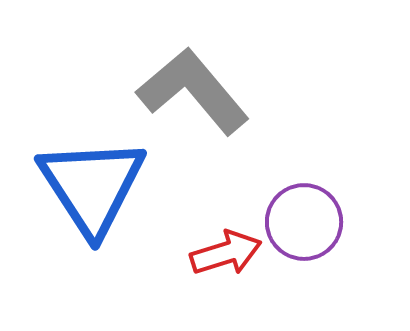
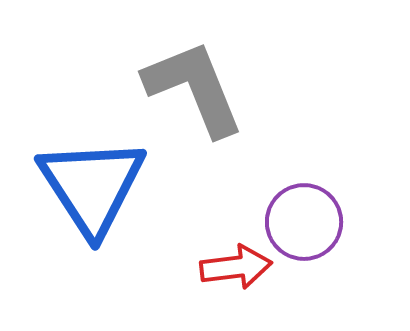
gray L-shape: moved 1 px right, 3 px up; rotated 18 degrees clockwise
red arrow: moved 10 px right, 14 px down; rotated 10 degrees clockwise
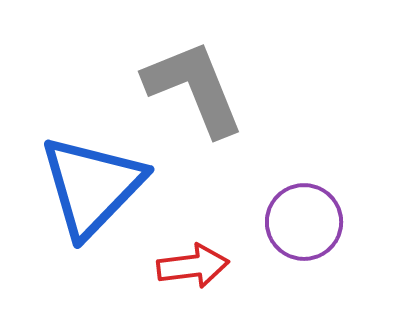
blue triangle: rotated 17 degrees clockwise
red arrow: moved 43 px left, 1 px up
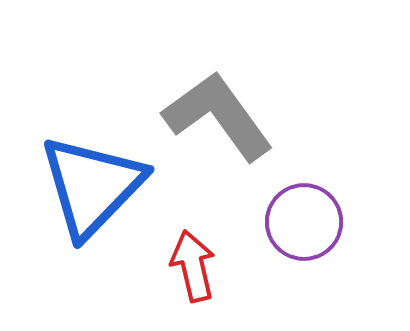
gray L-shape: moved 24 px right, 28 px down; rotated 14 degrees counterclockwise
red arrow: rotated 96 degrees counterclockwise
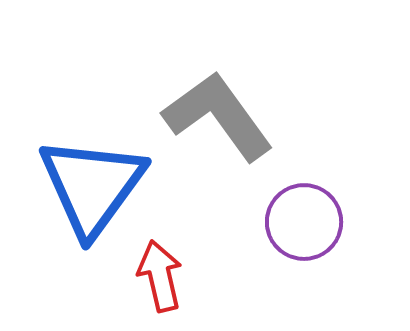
blue triangle: rotated 8 degrees counterclockwise
red arrow: moved 33 px left, 10 px down
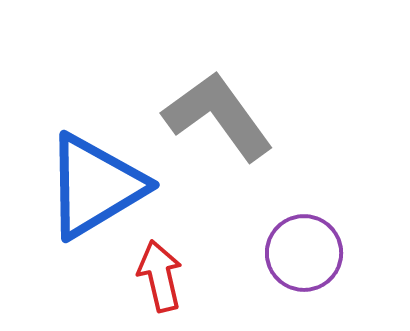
blue triangle: moved 3 px right; rotated 23 degrees clockwise
purple circle: moved 31 px down
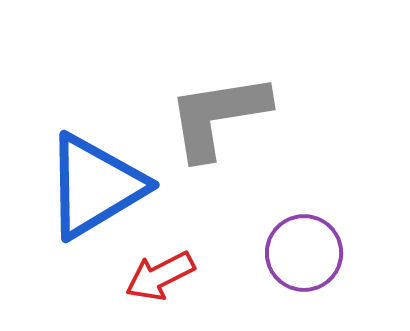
gray L-shape: rotated 63 degrees counterclockwise
red arrow: rotated 104 degrees counterclockwise
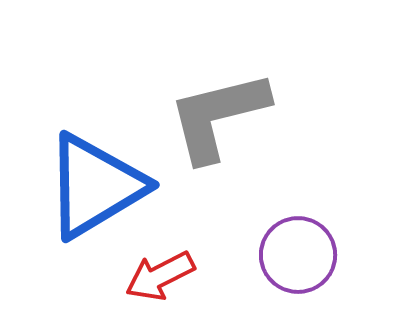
gray L-shape: rotated 5 degrees counterclockwise
purple circle: moved 6 px left, 2 px down
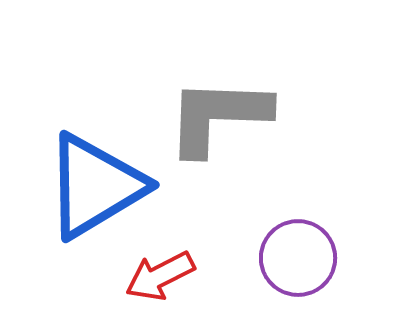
gray L-shape: rotated 16 degrees clockwise
purple circle: moved 3 px down
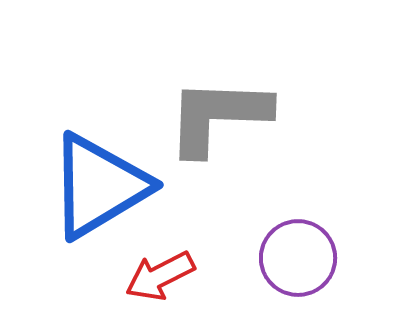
blue triangle: moved 4 px right
